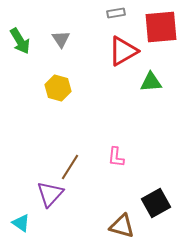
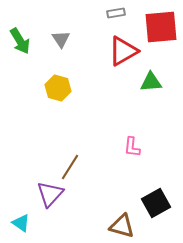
pink L-shape: moved 16 px right, 10 px up
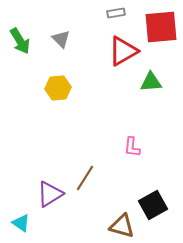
gray triangle: rotated 12 degrees counterclockwise
yellow hexagon: rotated 20 degrees counterclockwise
brown line: moved 15 px right, 11 px down
purple triangle: rotated 16 degrees clockwise
black square: moved 3 px left, 2 px down
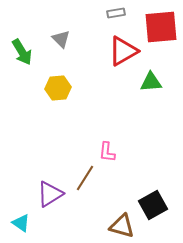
green arrow: moved 2 px right, 11 px down
pink L-shape: moved 25 px left, 5 px down
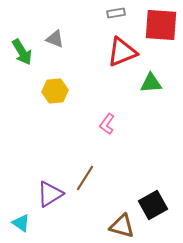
red square: moved 2 px up; rotated 9 degrees clockwise
gray triangle: moved 6 px left; rotated 24 degrees counterclockwise
red triangle: moved 1 px left, 1 px down; rotated 8 degrees clockwise
green triangle: moved 1 px down
yellow hexagon: moved 3 px left, 3 px down
pink L-shape: moved 28 px up; rotated 30 degrees clockwise
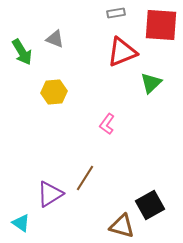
green triangle: rotated 40 degrees counterclockwise
yellow hexagon: moved 1 px left, 1 px down
black square: moved 3 px left
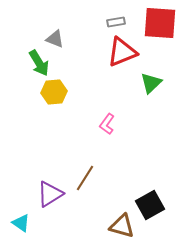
gray rectangle: moved 9 px down
red square: moved 1 px left, 2 px up
green arrow: moved 17 px right, 11 px down
